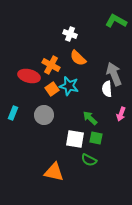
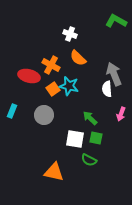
orange square: moved 1 px right
cyan rectangle: moved 1 px left, 2 px up
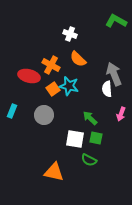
orange semicircle: moved 1 px down
